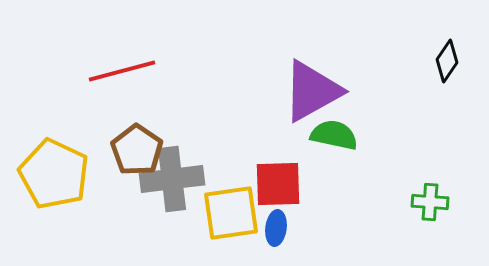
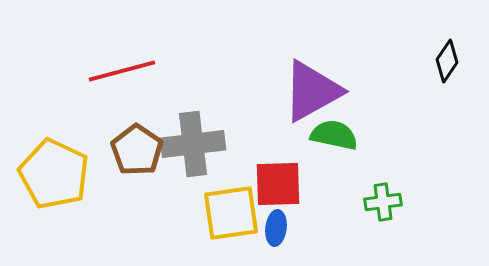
gray cross: moved 21 px right, 35 px up
green cross: moved 47 px left; rotated 12 degrees counterclockwise
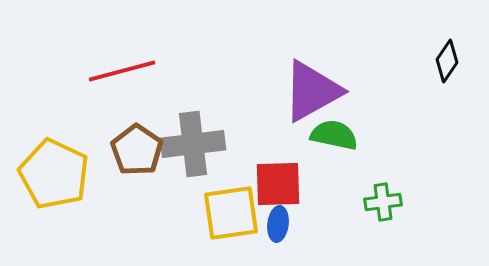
blue ellipse: moved 2 px right, 4 px up
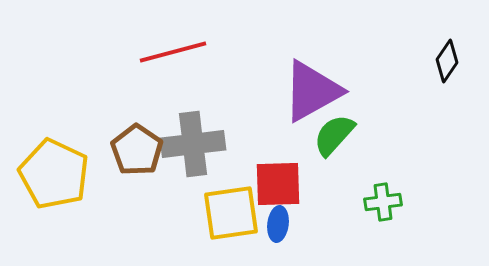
red line: moved 51 px right, 19 px up
green semicircle: rotated 60 degrees counterclockwise
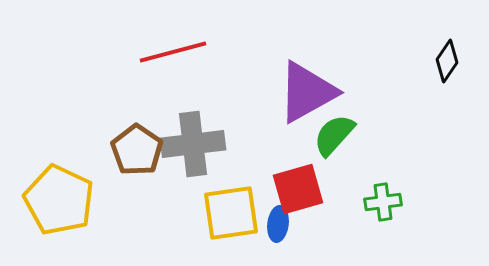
purple triangle: moved 5 px left, 1 px down
yellow pentagon: moved 5 px right, 26 px down
red square: moved 20 px right, 5 px down; rotated 14 degrees counterclockwise
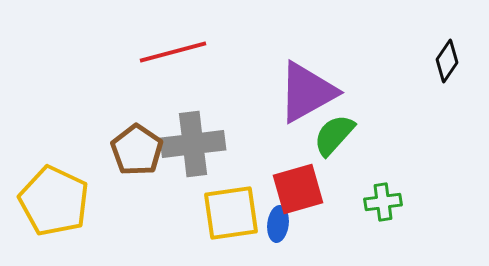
yellow pentagon: moved 5 px left, 1 px down
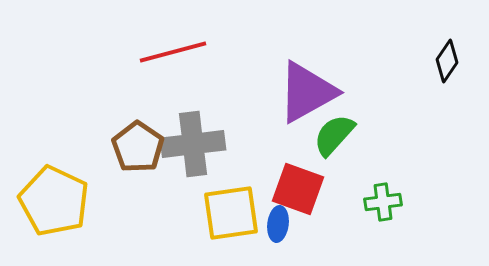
brown pentagon: moved 1 px right, 3 px up
red square: rotated 36 degrees clockwise
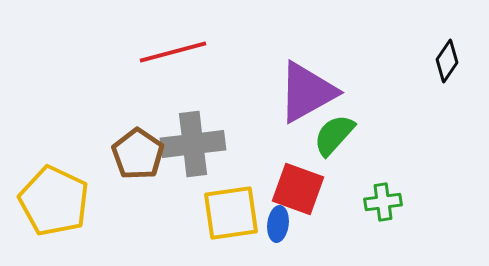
brown pentagon: moved 7 px down
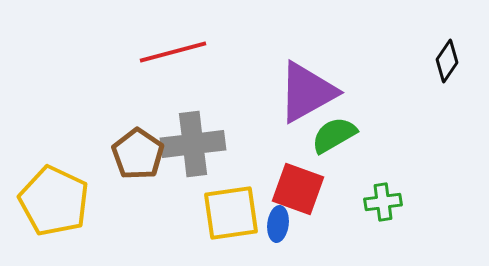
green semicircle: rotated 18 degrees clockwise
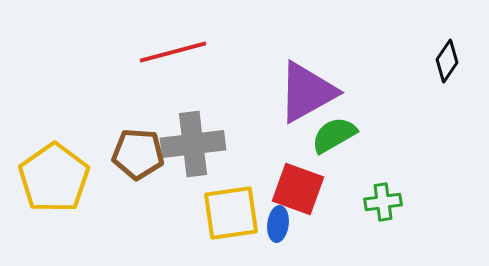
brown pentagon: rotated 30 degrees counterclockwise
yellow pentagon: moved 23 px up; rotated 12 degrees clockwise
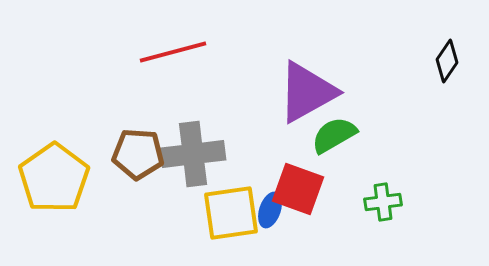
gray cross: moved 10 px down
blue ellipse: moved 8 px left, 14 px up; rotated 12 degrees clockwise
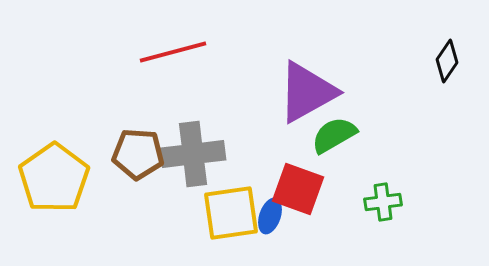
blue ellipse: moved 6 px down
